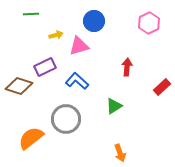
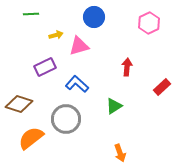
blue circle: moved 4 px up
blue L-shape: moved 3 px down
brown diamond: moved 18 px down
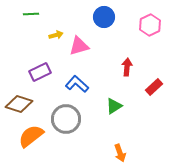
blue circle: moved 10 px right
pink hexagon: moved 1 px right, 2 px down
purple rectangle: moved 5 px left, 5 px down
red rectangle: moved 8 px left
orange semicircle: moved 2 px up
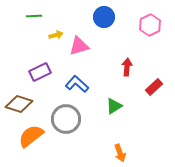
green line: moved 3 px right, 2 px down
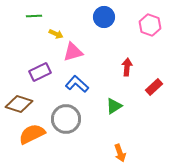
pink hexagon: rotated 15 degrees counterclockwise
yellow arrow: moved 1 px up; rotated 40 degrees clockwise
pink triangle: moved 6 px left, 6 px down
orange semicircle: moved 1 px right, 2 px up; rotated 12 degrees clockwise
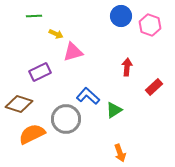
blue circle: moved 17 px right, 1 px up
blue L-shape: moved 11 px right, 12 px down
green triangle: moved 4 px down
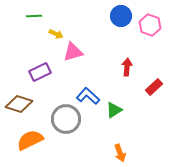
orange semicircle: moved 2 px left, 6 px down
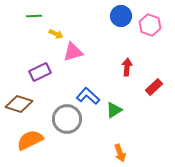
gray circle: moved 1 px right
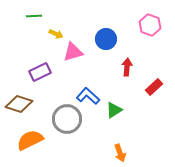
blue circle: moved 15 px left, 23 px down
